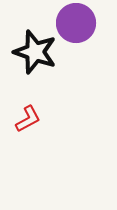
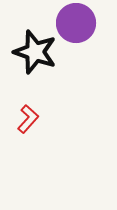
red L-shape: rotated 20 degrees counterclockwise
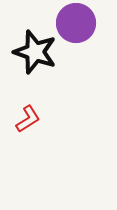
red L-shape: rotated 16 degrees clockwise
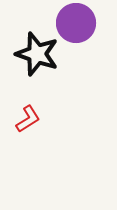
black star: moved 2 px right, 2 px down
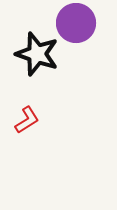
red L-shape: moved 1 px left, 1 px down
